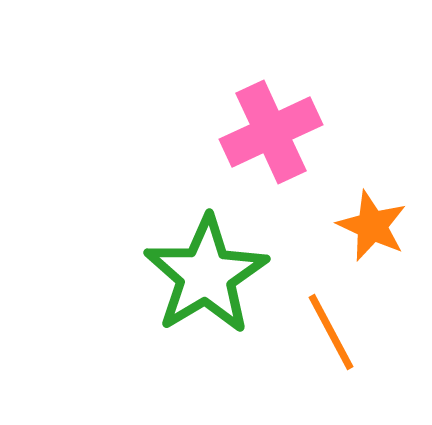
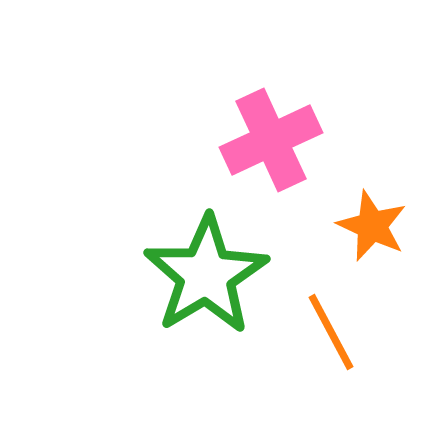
pink cross: moved 8 px down
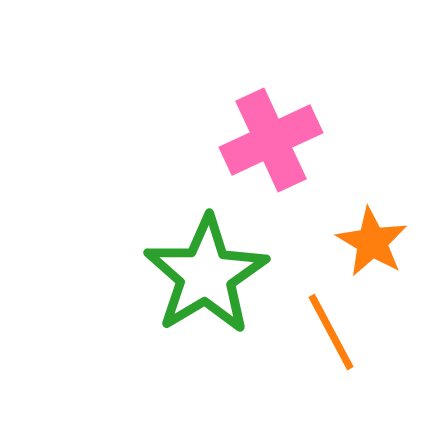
orange star: moved 16 px down; rotated 6 degrees clockwise
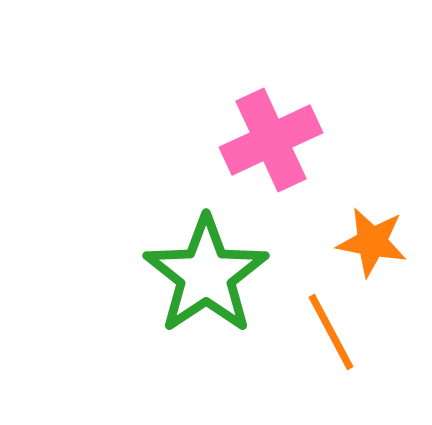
orange star: rotated 20 degrees counterclockwise
green star: rotated 3 degrees counterclockwise
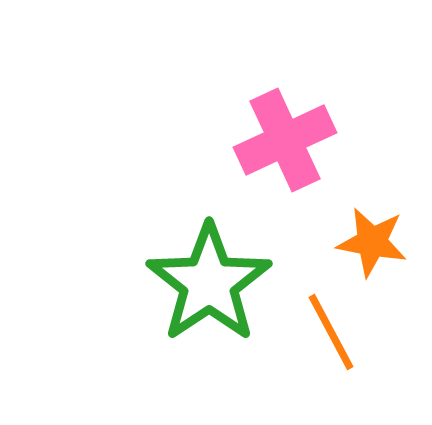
pink cross: moved 14 px right
green star: moved 3 px right, 8 px down
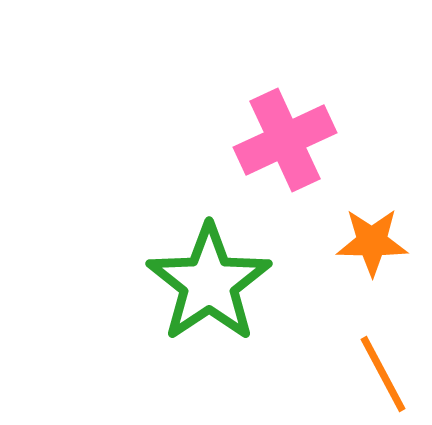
orange star: rotated 10 degrees counterclockwise
orange line: moved 52 px right, 42 px down
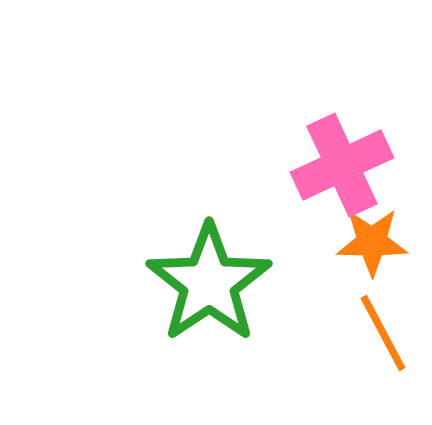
pink cross: moved 57 px right, 25 px down
orange line: moved 41 px up
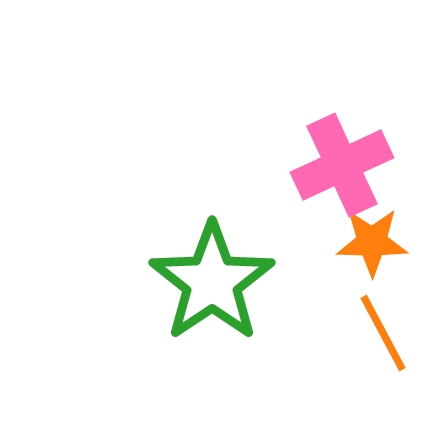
green star: moved 3 px right, 1 px up
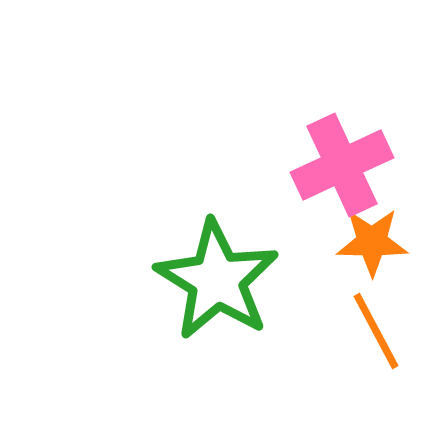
green star: moved 5 px right, 2 px up; rotated 6 degrees counterclockwise
orange line: moved 7 px left, 2 px up
